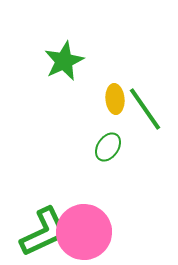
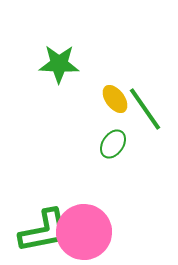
green star: moved 5 px left, 3 px down; rotated 27 degrees clockwise
yellow ellipse: rotated 32 degrees counterclockwise
green ellipse: moved 5 px right, 3 px up
green L-shape: moved 1 px up; rotated 14 degrees clockwise
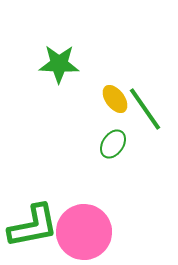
green L-shape: moved 11 px left, 5 px up
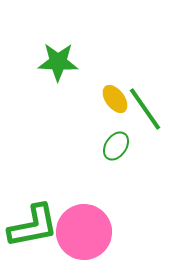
green star: moved 1 px left, 2 px up
green ellipse: moved 3 px right, 2 px down
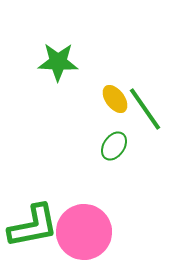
green ellipse: moved 2 px left
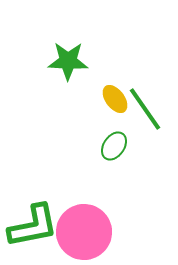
green star: moved 10 px right, 1 px up
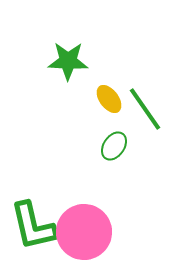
yellow ellipse: moved 6 px left
green L-shape: rotated 88 degrees clockwise
